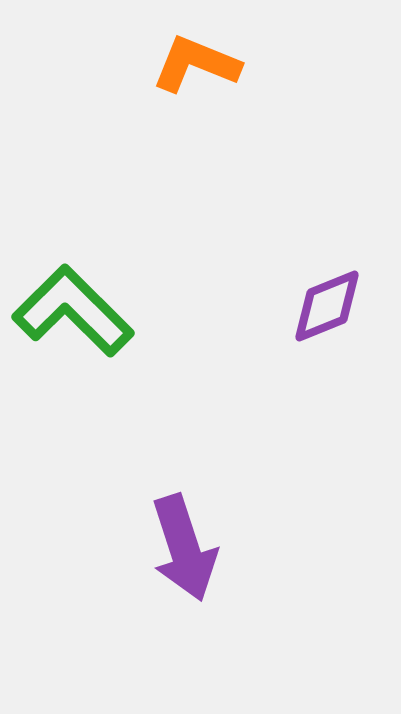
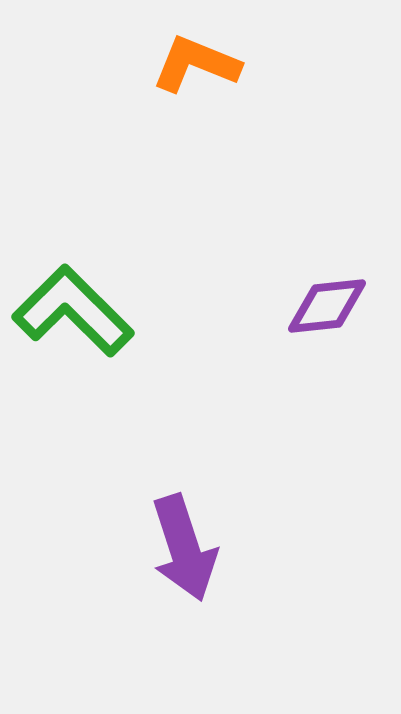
purple diamond: rotated 16 degrees clockwise
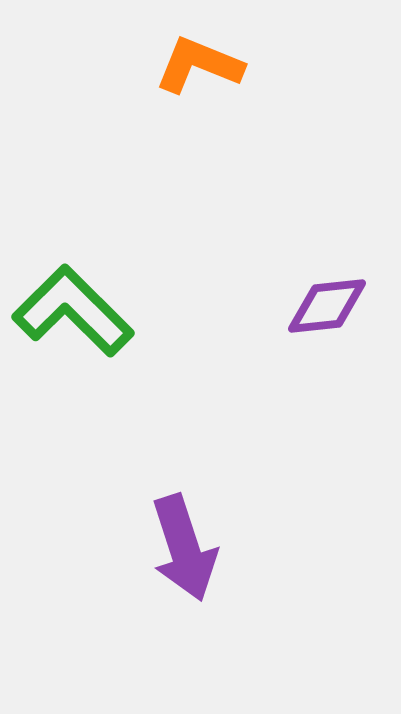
orange L-shape: moved 3 px right, 1 px down
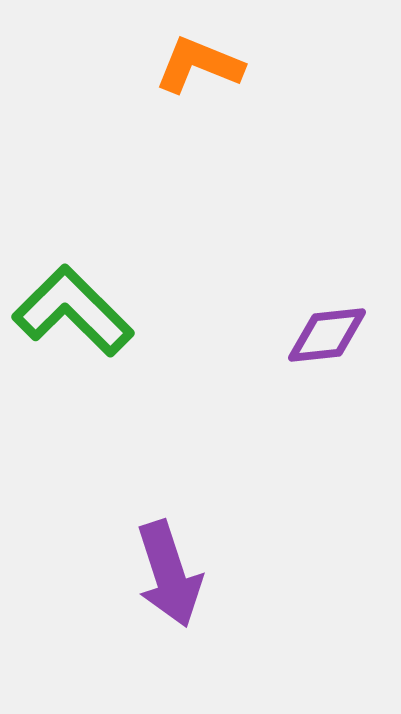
purple diamond: moved 29 px down
purple arrow: moved 15 px left, 26 px down
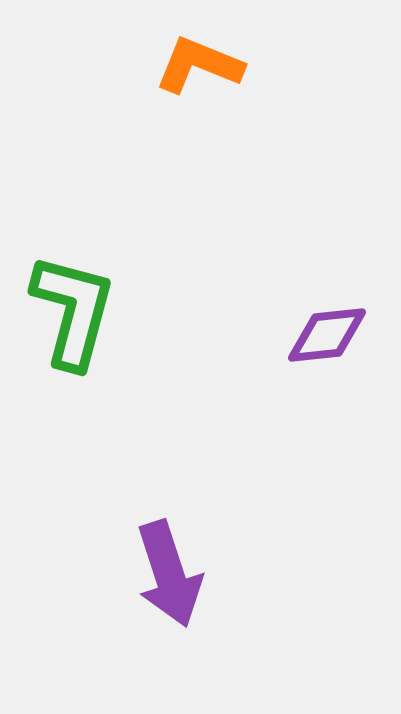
green L-shape: rotated 60 degrees clockwise
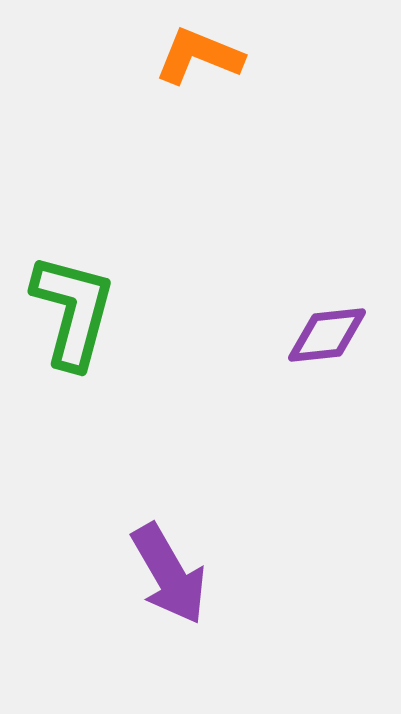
orange L-shape: moved 9 px up
purple arrow: rotated 12 degrees counterclockwise
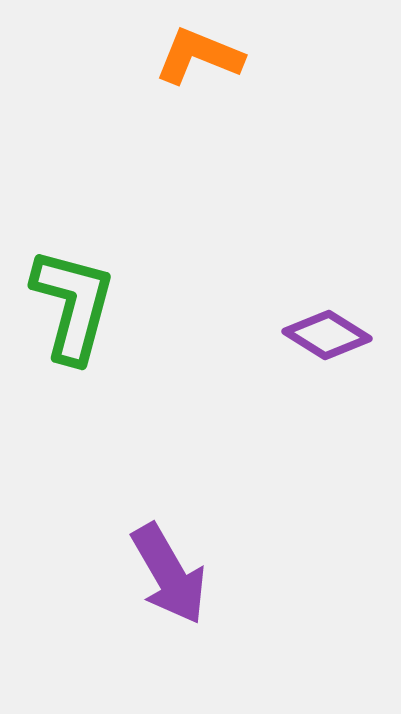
green L-shape: moved 6 px up
purple diamond: rotated 38 degrees clockwise
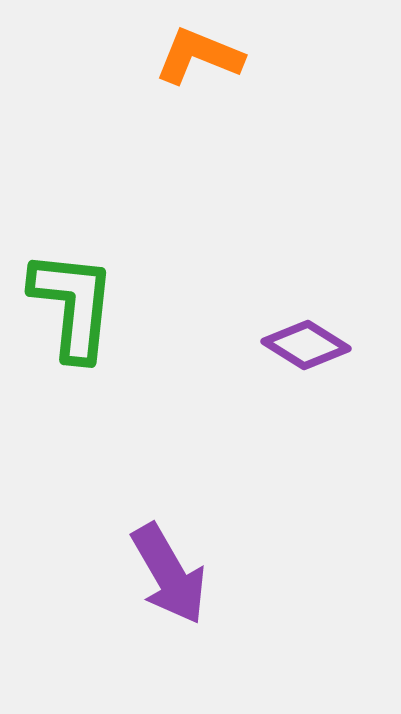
green L-shape: rotated 9 degrees counterclockwise
purple diamond: moved 21 px left, 10 px down
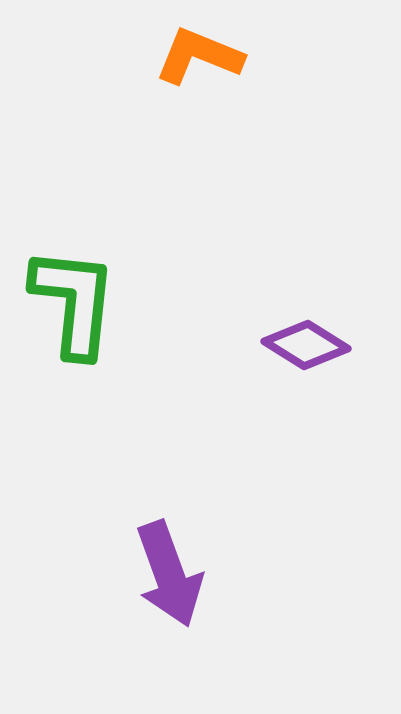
green L-shape: moved 1 px right, 3 px up
purple arrow: rotated 10 degrees clockwise
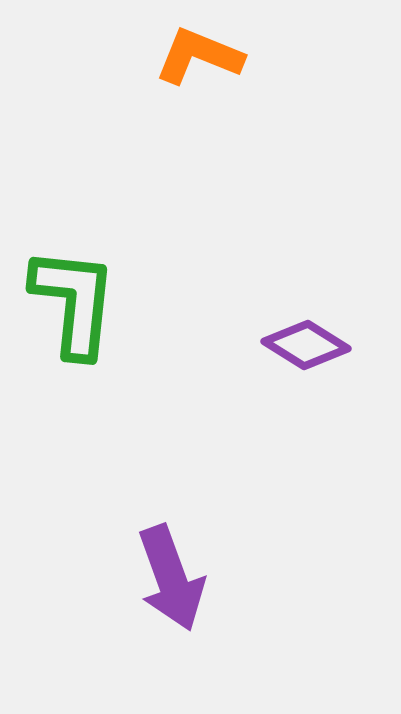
purple arrow: moved 2 px right, 4 px down
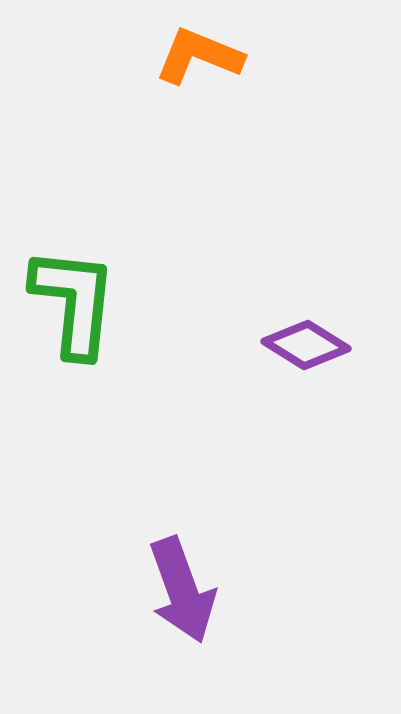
purple arrow: moved 11 px right, 12 px down
